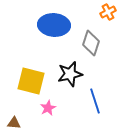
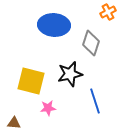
pink star: rotated 21 degrees clockwise
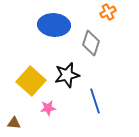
black star: moved 3 px left, 1 px down
yellow square: rotated 28 degrees clockwise
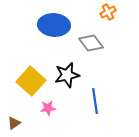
gray diamond: rotated 55 degrees counterclockwise
blue line: rotated 10 degrees clockwise
brown triangle: rotated 40 degrees counterclockwise
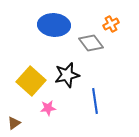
orange cross: moved 3 px right, 12 px down
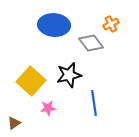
black star: moved 2 px right
blue line: moved 1 px left, 2 px down
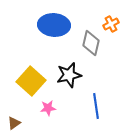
gray diamond: rotated 50 degrees clockwise
blue line: moved 2 px right, 3 px down
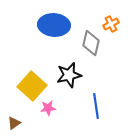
yellow square: moved 1 px right, 5 px down
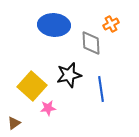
gray diamond: rotated 15 degrees counterclockwise
blue line: moved 5 px right, 17 px up
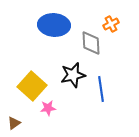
black star: moved 4 px right
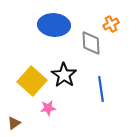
black star: moved 9 px left; rotated 25 degrees counterclockwise
yellow square: moved 5 px up
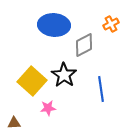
gray diamond: moved 7 px left, 2 px down; rotated 65 degrees clockwise
brown triangle: rotated 32 degrees clockwise
